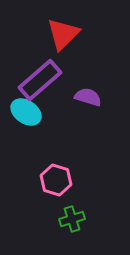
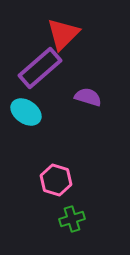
purple rectangle: moved 12 px up
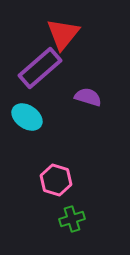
red triangle: rotated 6 degrees counterclockwise
cyan ellipse: moved 1 px right, 5 px down
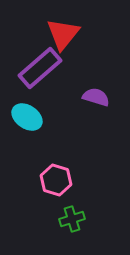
purple semicircle: moved 8 px right
